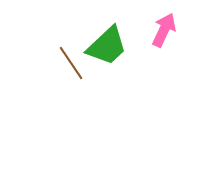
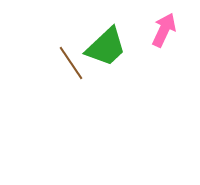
green trapezoid: moved 1 px left, 1 px down
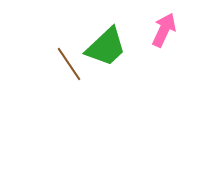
brown line: moved 2 px left, 1 px down
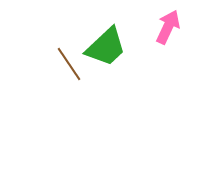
pink arrow: moved 4 px right, 3 px up
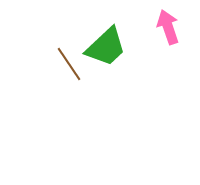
pink arrow: rotated 44 degrees counterclockwise
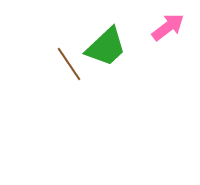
pink arrow: rotated 72 degrees clockwise
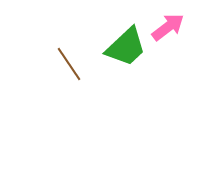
green trapezoid: moved 20 px right
